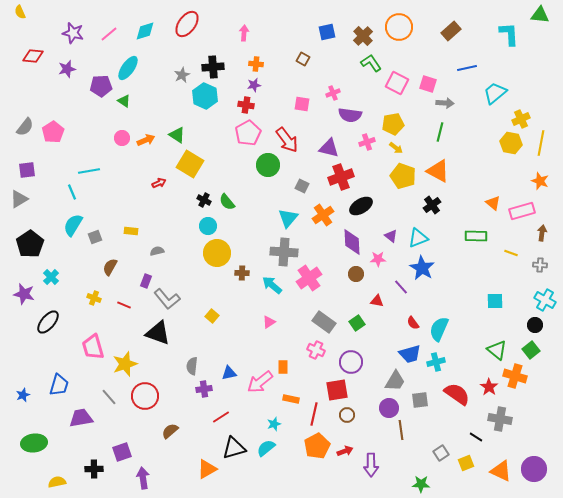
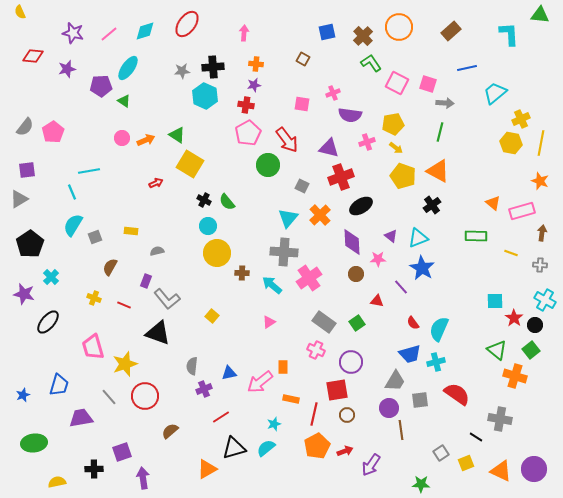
gray star at (182, 75): moved 4 px up; rotated 21 degrees clockwise
red arrow at (159, 183): moved 3 px left
orange cross at (323, 215): moved 3 px left; rotated 10 degrees counterclockwise
red star at (489, 387): moved 25 px right, 69 px up
purple cross at (204, 389): rotated 14 degrees counterclockwise
purple arrow at (371, 465): rotated 35 degrees clockwise
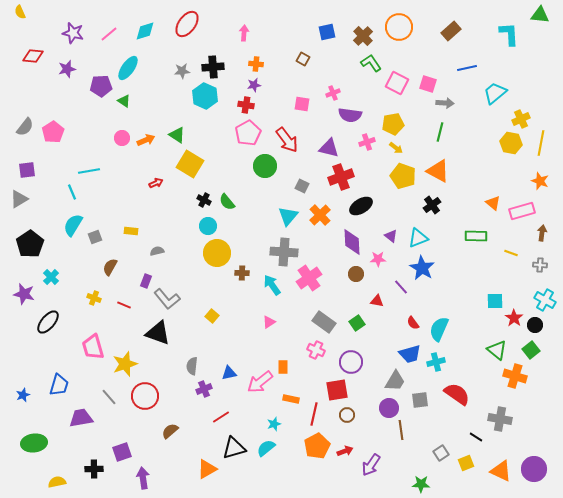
green circle at (268, 165): moved 3 px left, 1 px down
cyan triangle at (288, 218): moved 2 px up
cyan arrow at (272, 285): rotated 15 degrees clockwise
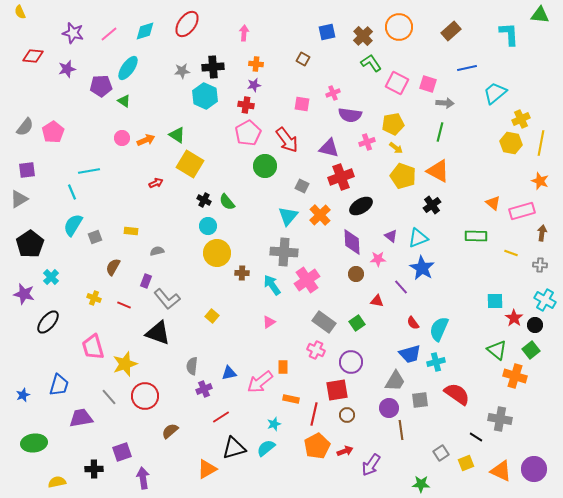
brown semicircle at (110, 267): moved 3 px right
pink cross at (309, 278): moved 2 px left, 2 px down
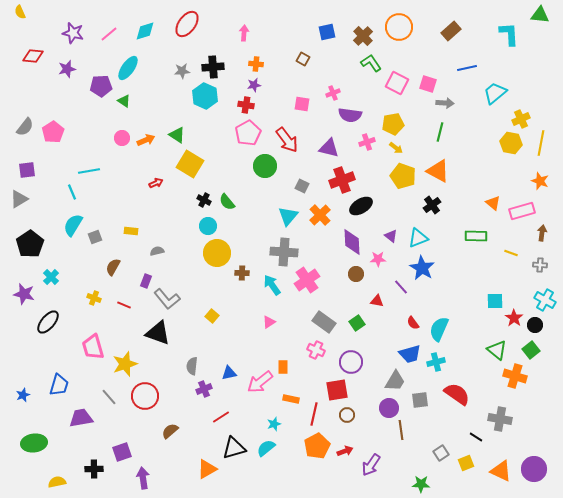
red cross at (341, 177): moved 1 px right, 3 px down
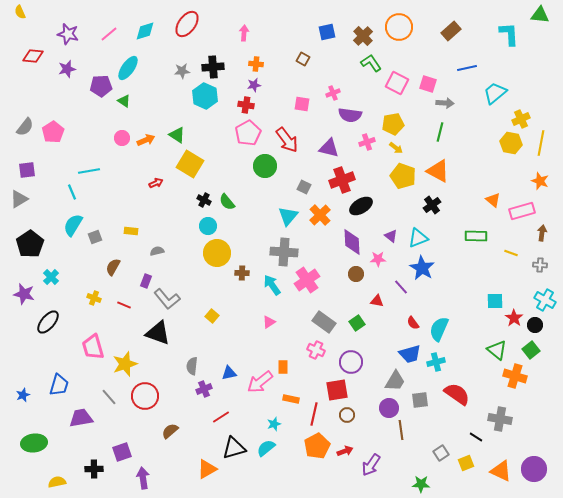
purple star at (73, 33): moved 5 px left, 1 px down
gray square at (302, 186): moved 2 px right, 1 px down
orange triangle at (493, 203): moved 3 px up
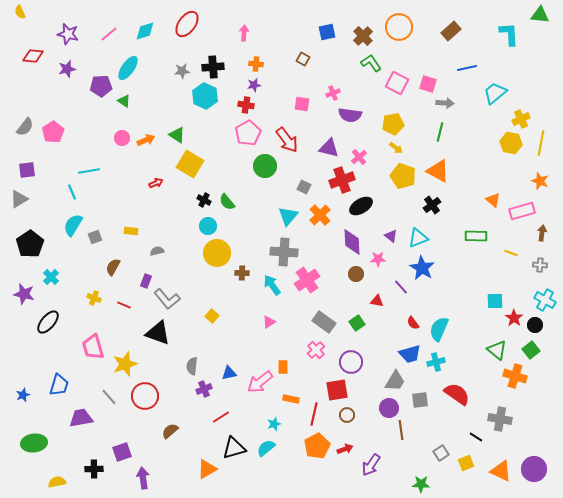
pink cross at (367, 142): moved 8 px left, 15 px down; rotated 21 degrees counterclockwise
pink cross at (316, 350): rotated 24 degrees clockwise
red arrow at (345, 451): moved 2 px up
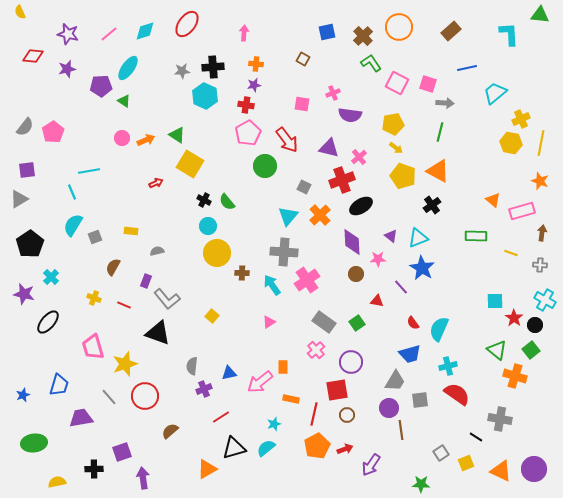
cyan cross at (436, 362): moved 12 px right, 4 px down
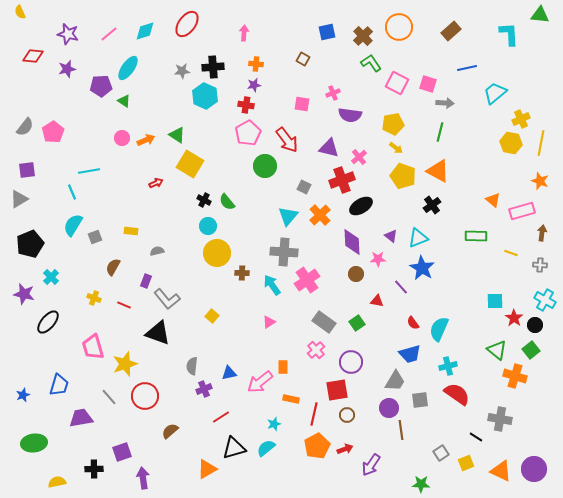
black pentagon at (30, 244): rotated 12 degrees clockwise
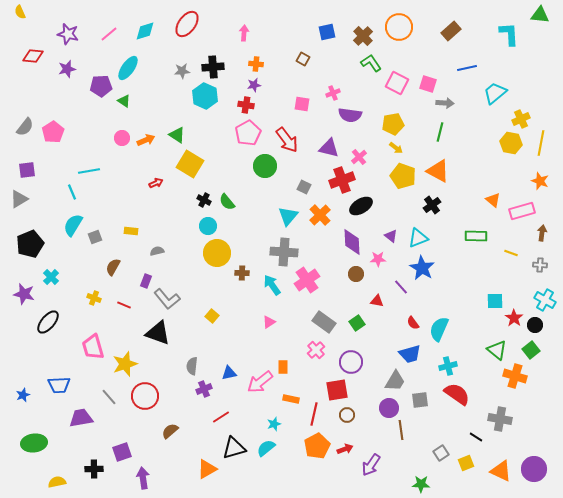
blue trapezoid at (59, 385): rotated 70 degrees clockwise
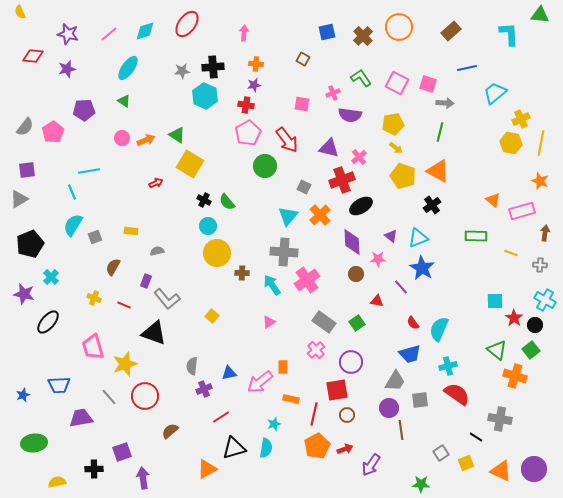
green L-shape at (371, 63): moved 10 px left, 15 px down
purple pentagon at (101, 86): moved 17 px left, 24 px down
brown arrow at (542, 233): moved 3 px right
black triangle at (158, 333): moved 4 px left
cyan semicircle at (266, 448): rotated 138 degrees clockwise
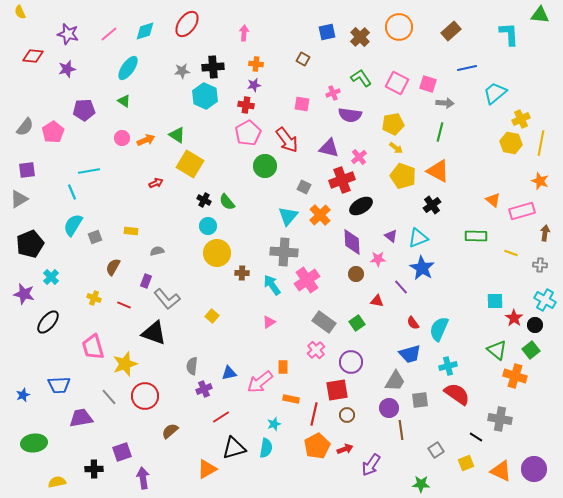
brown cross at (363, 36): moved 3 px left, 1 px down
gray square at (441, 453): moved 5 px left, 3 px up
